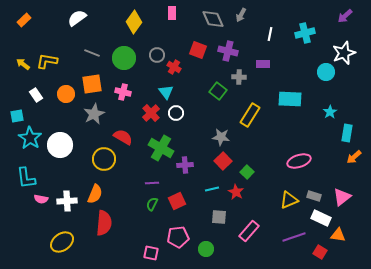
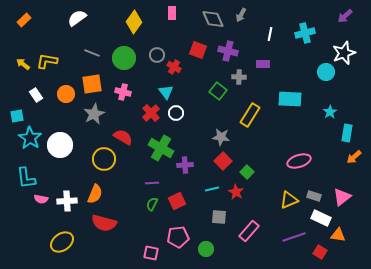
red semicircle at (104, 223): rotated 100 degrees clockwise
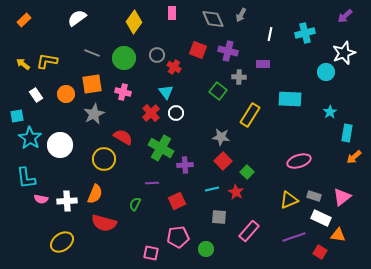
green semicircle at (152, 204): moved 17 px left
